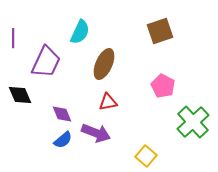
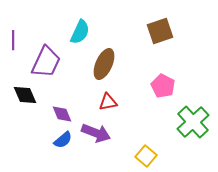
purple line: moved 2 px down
black diamond: moved 5 px right
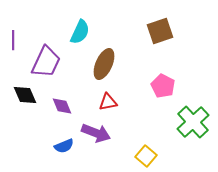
purple diamond: moved 8 px up
blue semicircle: moved 1 px right, 6 px down; rotated 18 degrees clockwise
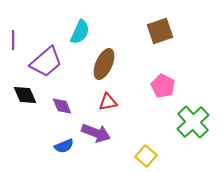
purple trapezoid: rotated 24 degrees clockwise
